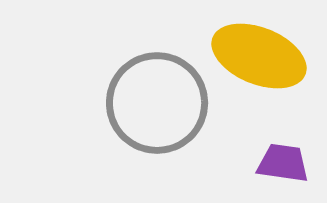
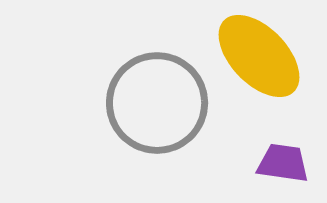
yellow ellipse: rotated 24 degrees clockwise
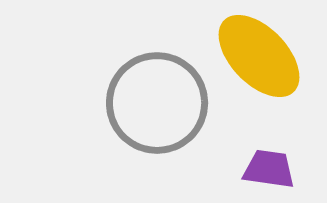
purple trapezoid: moved 14 px left, 6 px down
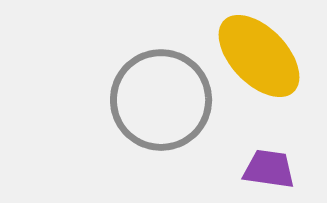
gray circle: moved 4 px right, 3 px up
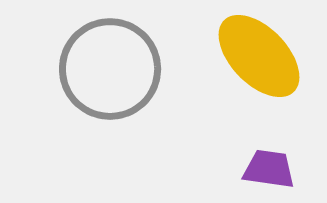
gray circle: moved 51 px left, 31 px up
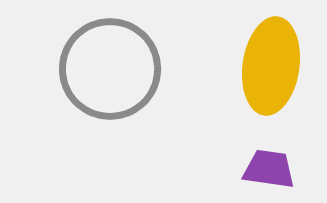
yellow ellipse: moved 12 px right, 10 px down; rotated 52 degrees clockwise
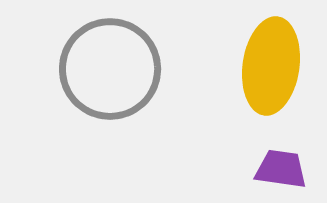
purple trapezoid: moved 12 px right
